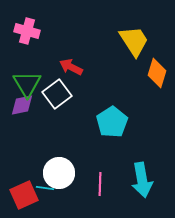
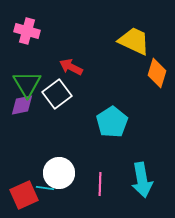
yellow trapezoid: rotated 32 degrees counterclockwise
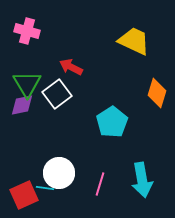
orange diamond: moved 20 px down
pink line: rotated 15 degrees clockwise
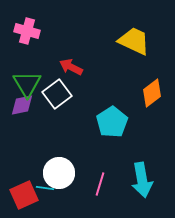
orange diamond: moved 5 px left; rotated 36 degrees clockwise
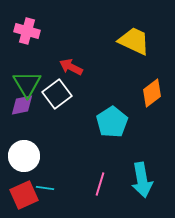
white circle: moved 35 px left, 17 px up
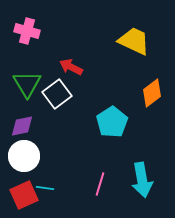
purple diamond: moved 21 px down
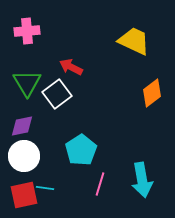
pink cross: rotated 20 degrees counterclockwise
green triangle: moved 1 px up
cyan pentagon: moved 31 px left, 28 px down
red square: rotated 12 degrees clockwise
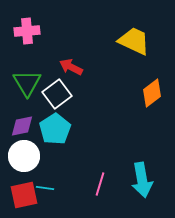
cyan pentagon: moved 26 px left, 21 px up
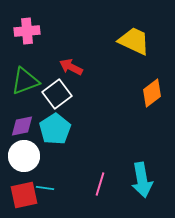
green triangle: moved 2 px left, 2 px up; rotated 40 degrees clockwise
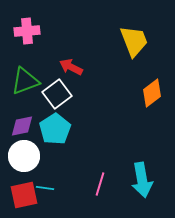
yellow trapezoid: rotated 44 degrees clockwise
